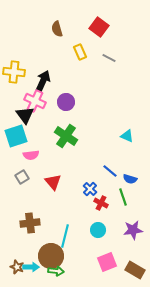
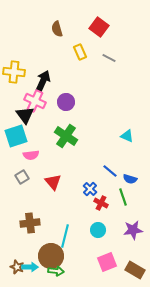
cyan arrow: moved 1 px left
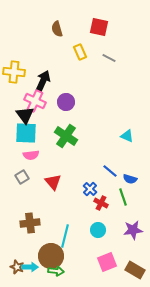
red square: rotated 24 degrees counterclockwise
cyan square: moved 10 px right, 3 px up; rotated 20 degrees clockwise
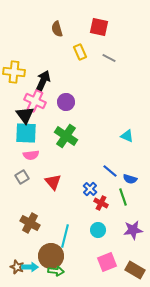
brown cross: rotated 36 degrees clockwise
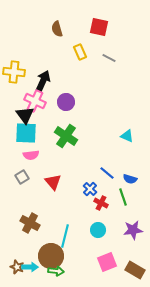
blue line: moved 3 px left, 2 px down
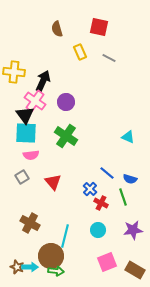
pink cross: rotated 10 degrees clockwise
cyan triangle: moved 1 px right, 1 px down
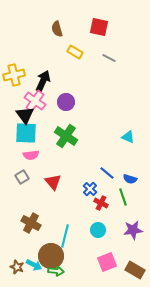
yellow rectangle: moved 5 px left; rotated 35 degrees counterclockwise
yellow cross: moved 3 px down; rotated 20 degrees counterclockwise
brown cross: moved 1 px right
cyan arrow: moved 4 px right, 2 px up; rotated 28 degrees clockwise
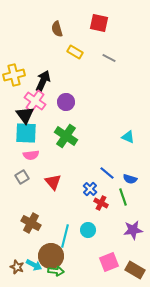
red square: moved 4 px up
cyan circle: moved 10 px left
pink square: moved 2 px right
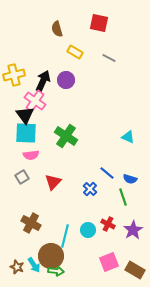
purple circle: moved 22 px up
red triangle: rotated 24 degrees clockwise
red cross: moved 7 px right, 21 px down
purple star: rotated 24 degrees counterclockwise
cyan arrow: rotated 28 degrees clockwise
